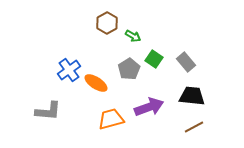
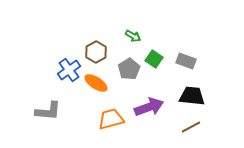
brown hexagon: moved 11 px left, 29 px down
gray rectangle: moved 1 px up; rotated 30 degrees counterclockwise
brown line: moved 3 px left
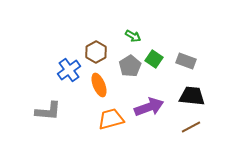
gray pentagon: moved 1 px right, 3 px up
orange ellipse: moved 3 px right, 2 px down; rotated 35 degrees clockwise
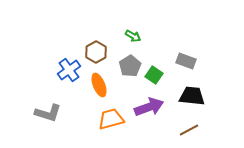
green square: moved 16 px down
gray L-shape: moved 2 px down; rotated 12 degrees clockwise
brown line: moved 2 px left, 3 px down
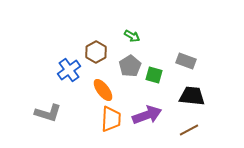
green arrow: moved 1 px left
green square: rotated 18 degrees counterclockwise
orange ellipse: moved 4 px right, 5 px down; rotated 15 degrees counterclockwise
purple arrow: moved 2 px left, 8 px down
orange trapezoid: rotated 108 degrees clockwise
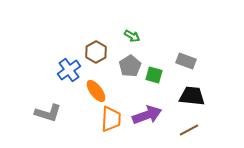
orange ellipse: moved 7 px left, 1 px down
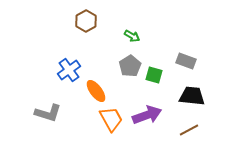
brown hexagon: moved 10 px left, 31 px up
orange trapezoid: rotated 32 degrees counterclockwise
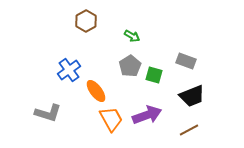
black trapezoid: rotated 152 degrees clockwise
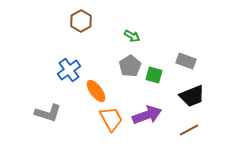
brown hexagon: moved 5 px left
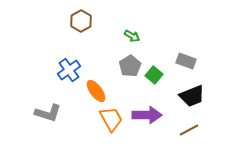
green square: rotated 24 degrees clockwise
purple arrow: rotated 20 degrees clockwise
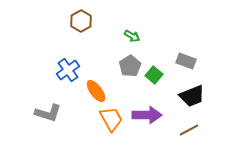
blue cross: moved 1 px left
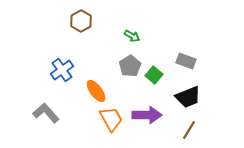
blue cross: moved 6 px left
black trapezoid: moved 4 px left, 1 px down
gray L-shape: moved 2 px left; rotated 148 degrees counterclockwise
brown line: rotated 30 degrees counterclockwise
